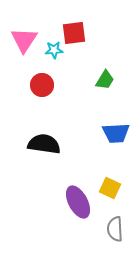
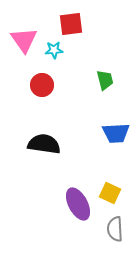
red square: moved 3 px left, 9 px up
pink triangle: rotated 8 degrees counterclockwise
green trapezoid: rotated 45 degrees counterclockwise
yellow square: moved 5 px down
purple ellipse: moved 2 px down
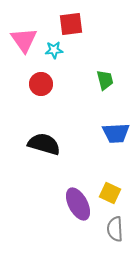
red circle: moved 1 px left, 1 px up
black semicircle: rotated 8 degrees clockwise
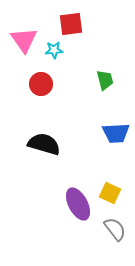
gray semicircle: rotated 145 degrees clockwise
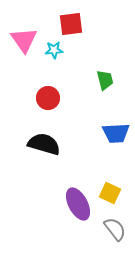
red circle: moved 7 px right, 14 px down
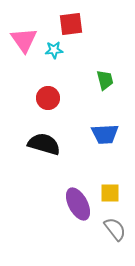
blue trapezoid: moved 11 px left, 1 px down
yellow square: rotated 25 degrees counterclockwise
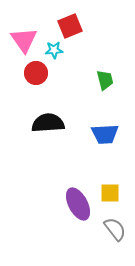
red square: moved 1 px left, 2 px down; rotated 15 degrees counterclockwise
red circle: moved 12 px left, 25 px up
black semicircle: moved 4 px right, 21 px up; rotated 20 degrees counterclockwise
